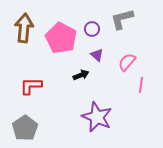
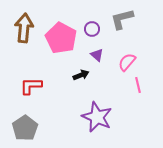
pink line: moved 3 px left; rotated 21 degrees counterclockwise
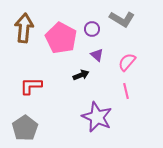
gray L-shape: rotated 135 degrees counterclockwise
pink line: moved 12 px left, 6 px down
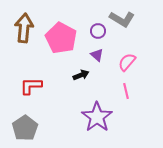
purple circle: moved 6 px right, 2 px down
purple star: rotated 12 degrees clockwise
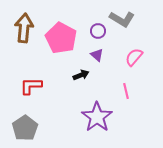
pink semicircle: moved 7 px right, 5 px up
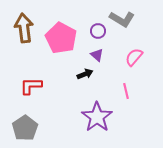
brown arrow: rotated 12 degrees counterclockwise
black arrow: moved 4 px right, 1 px up
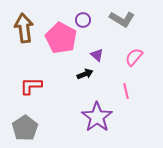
purple circle: moved 15 px left, 11 px up
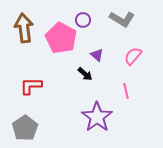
pink semicircle: moved 1 px left, 1 px up
black arrow: rotated 63 degrees clockwise
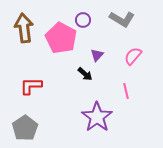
purple triangle: rotated 32 degrees clockwise
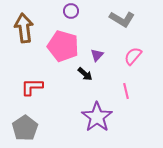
purple circle: moved 12 px left, 9 px up
pink pentagon: moved 2 px right, 8 px down; rotated 12 degrees counterclockwise
red L-shape: moved 1 px right, 1 px down
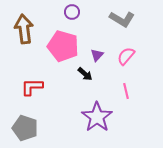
purple circle: moved 1 px right, 1 px down
brown arrow: moved 1 px down
pink semicircle: moved 7 px left
gray pentagon: rotated 20 degrees counterclockwise
